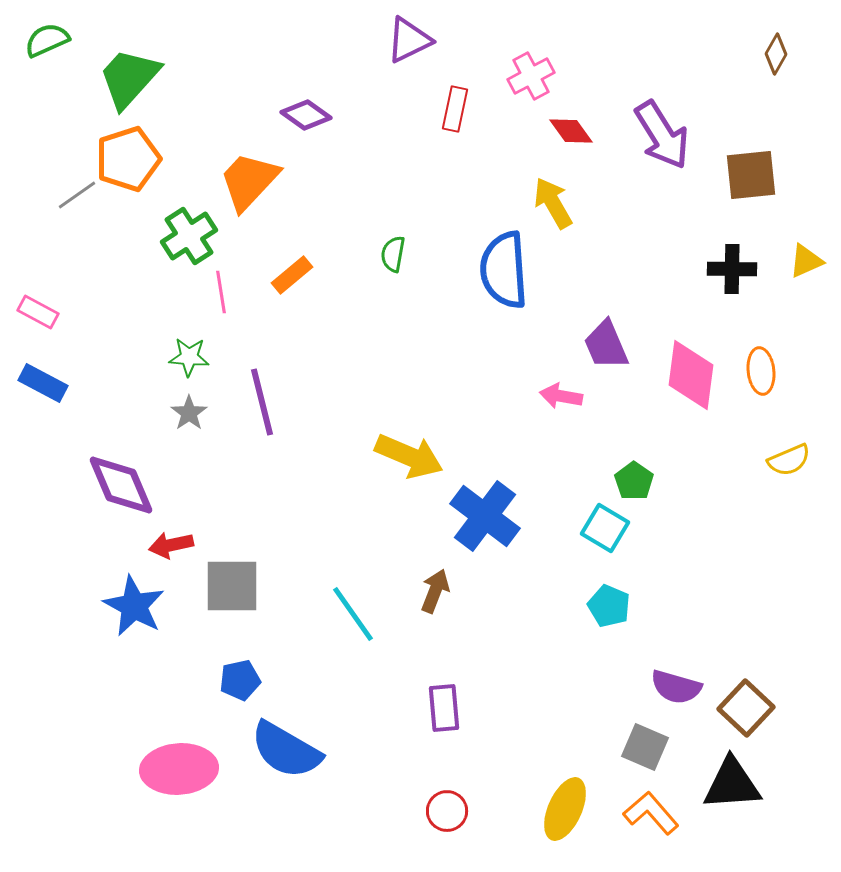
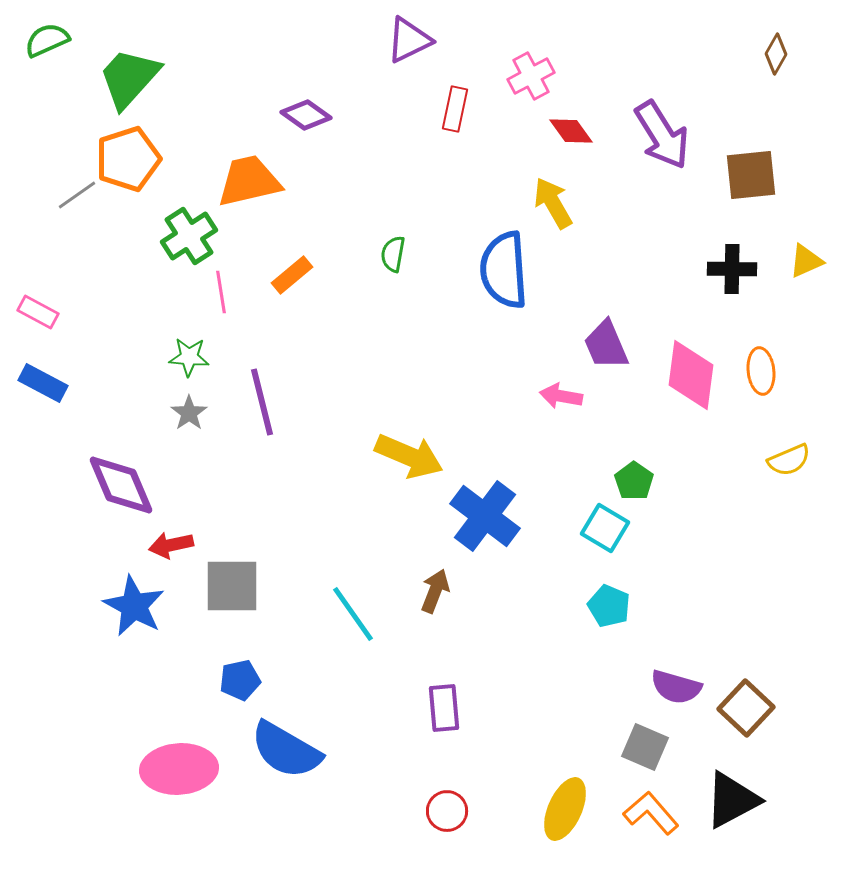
orange trapezoid at (249, 181): rotated 34 degrees clockwise
black triangle at (732, 784): moved 16 px down; rotated 24 degrees counterclockwise
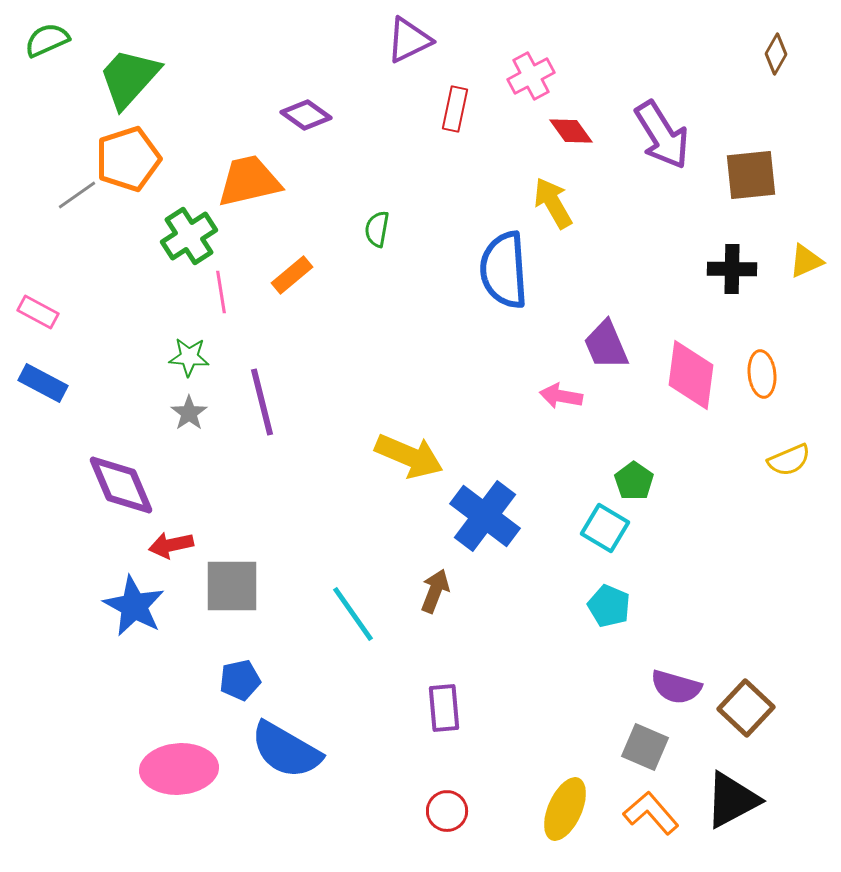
green semicircle at (393, 254): moved 16 px left, 25 px up
orange ellipse at (761, 371): moved 1 px right, 3 px down
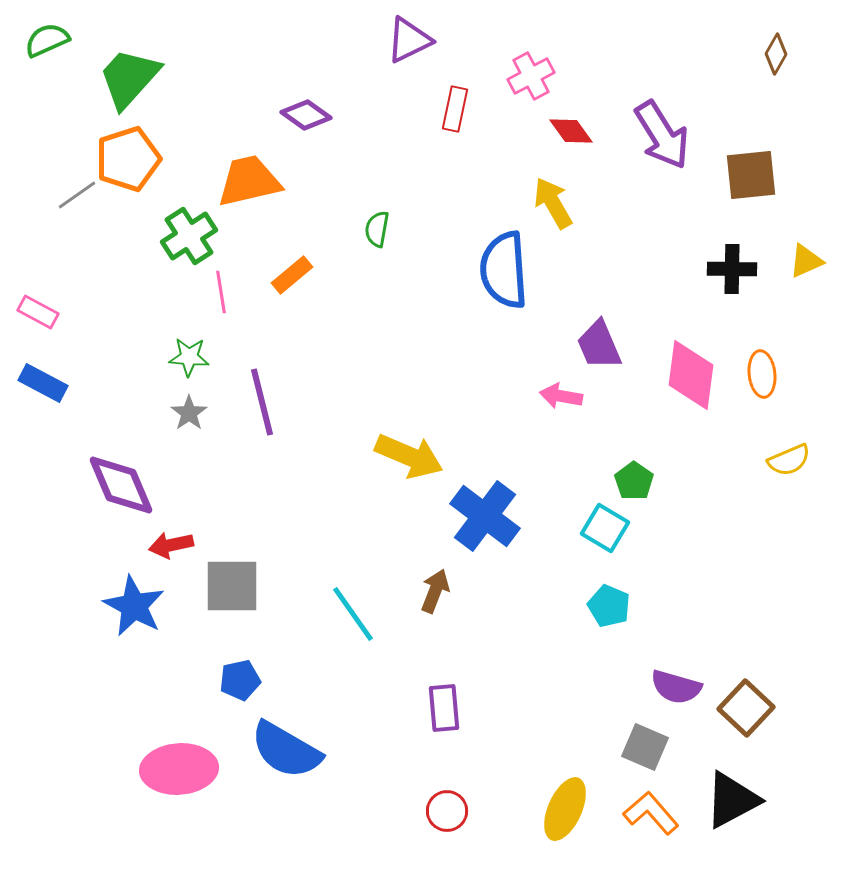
purple trapezoid at (606, 345): moved 7 px left
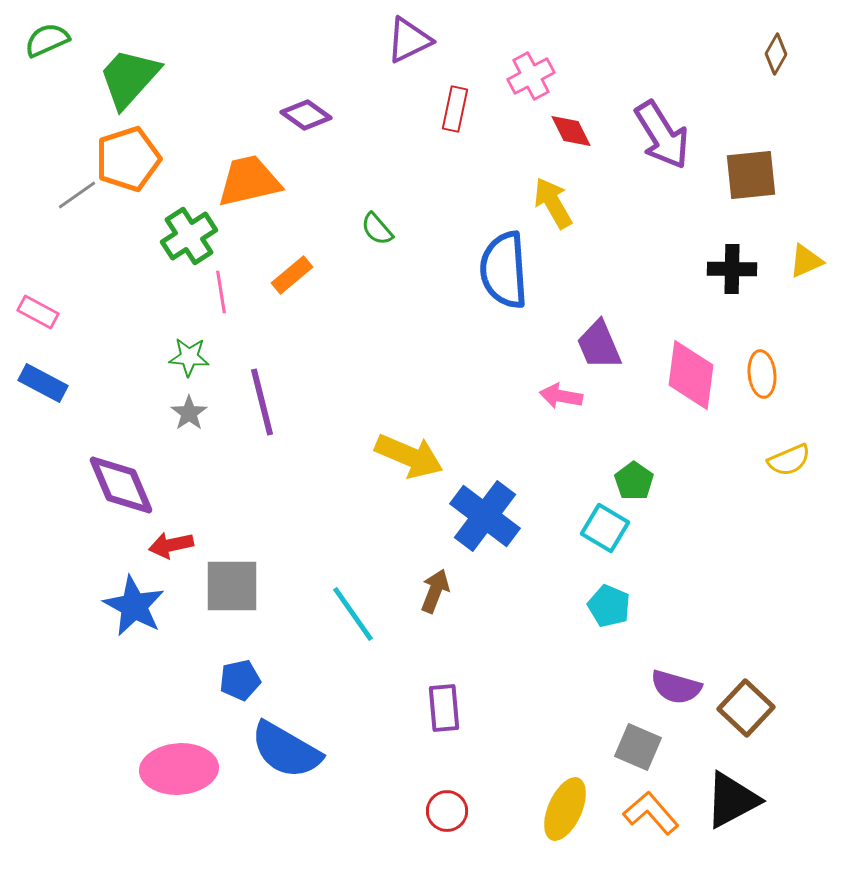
red diamond at (571, 131): rotated 9 degrees clockwise
green semicircle at (377, 229): rotated 51 degrees counterclockwise
gray square at (645, 747): moved 7 px left
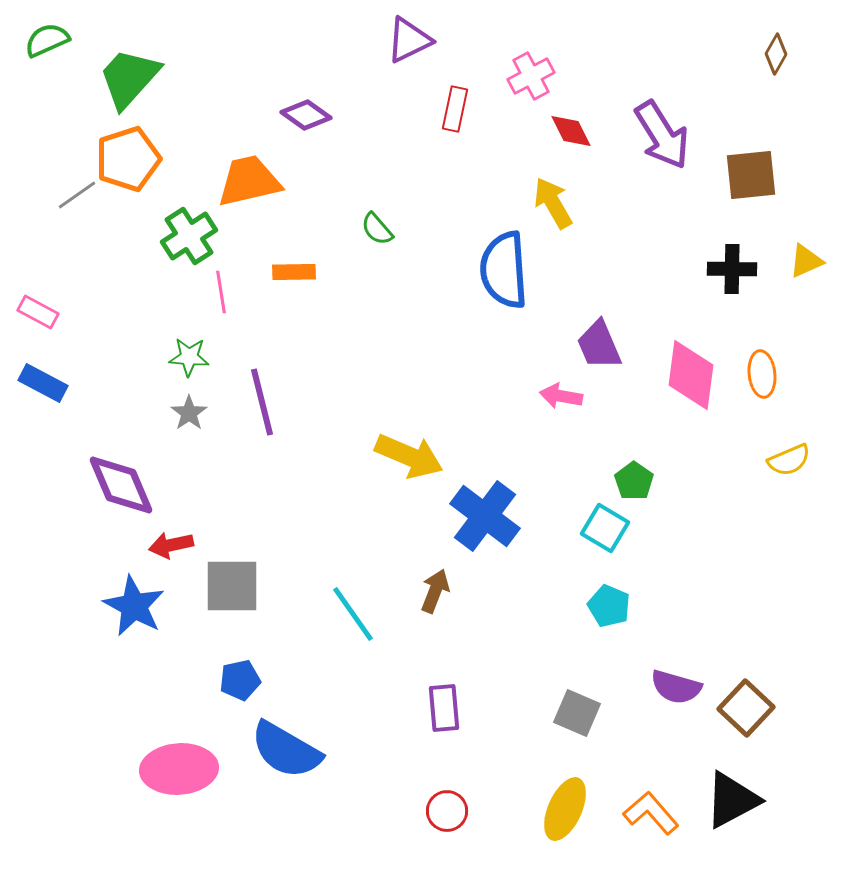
orange rectangle at (292, 275): moved 2 px right, 3 px up; rotated 39 degrees clockwise
gray square at (638, 747): moved 61 px left, 34 px up
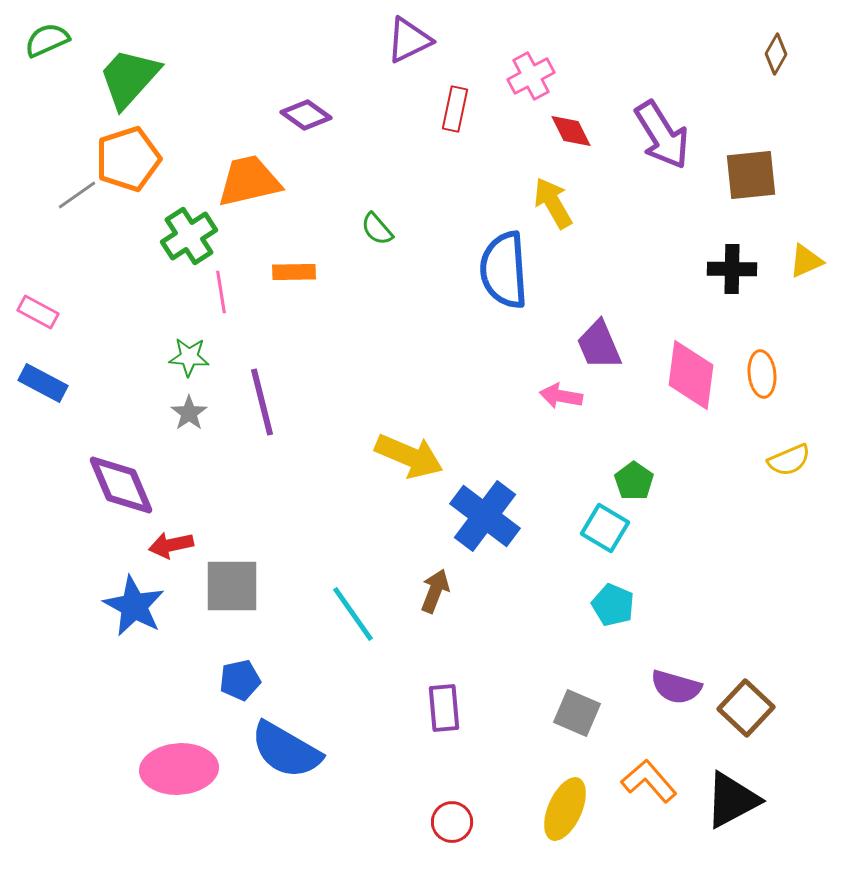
cyan pentagon at (609, 606): moved 4 px right, 1 px up
red circle at (447, 811): moved 5 px right, 11 px down
orange L-shape at (651, 813): moved 2 px left, 32 px up
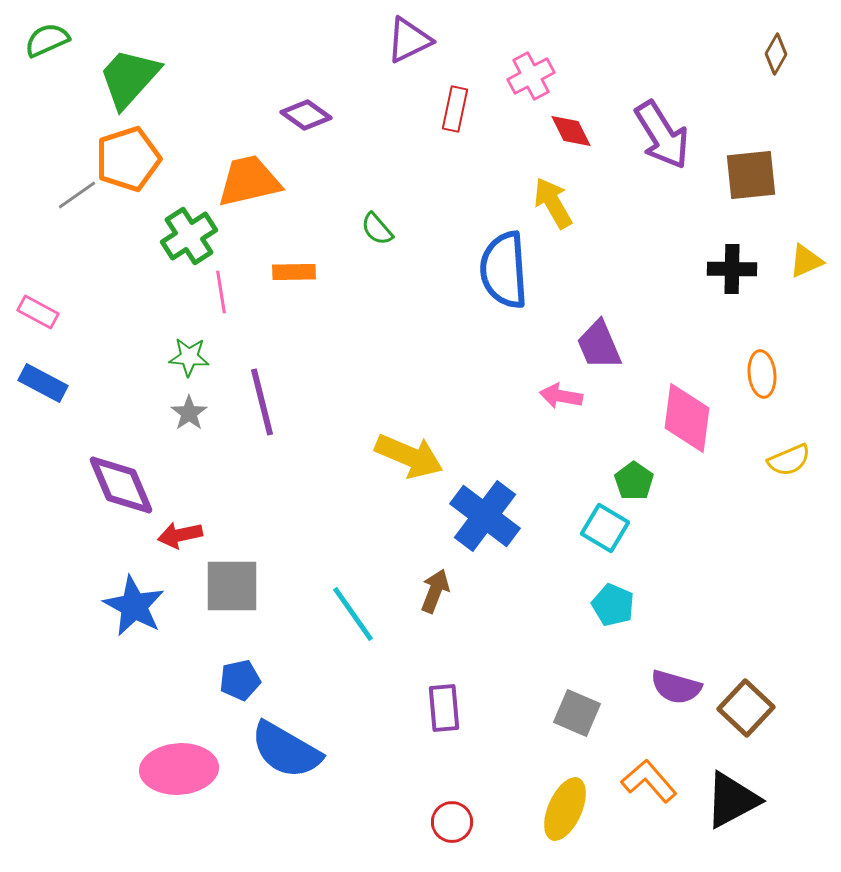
pink diamond at (691, 375): moved 4 px left, 43 px down
red arrow at (171, 545): moved 9 px right, 10 px up
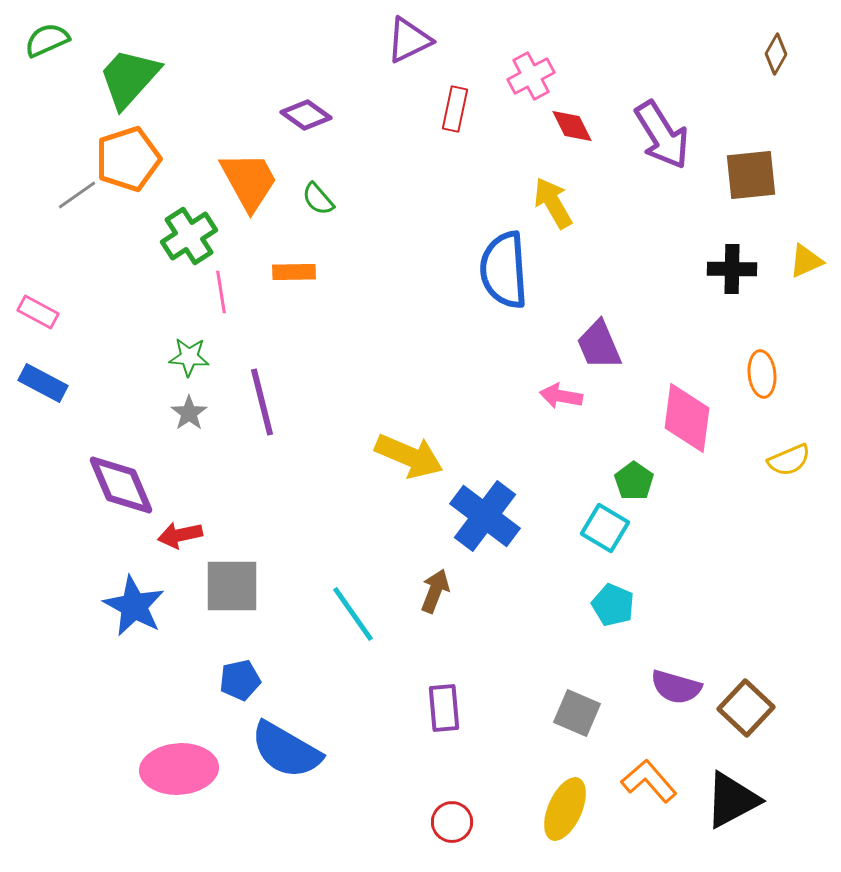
red diamond at (571, 131): moved 1 px right, 5 px up
orange trapezoid at (249, 181): rotated 74 degrees clockwise
green semicircle at (377, 229): moved 59 px left, 30 px up
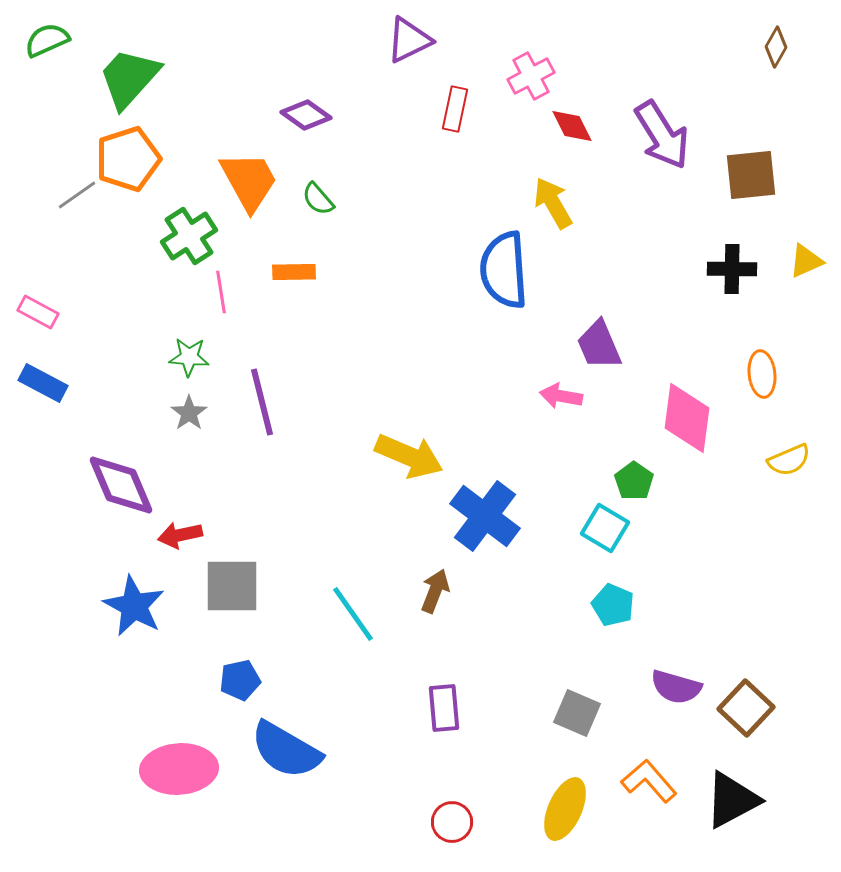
brown diamond at (776, 54): moved 7 px up
